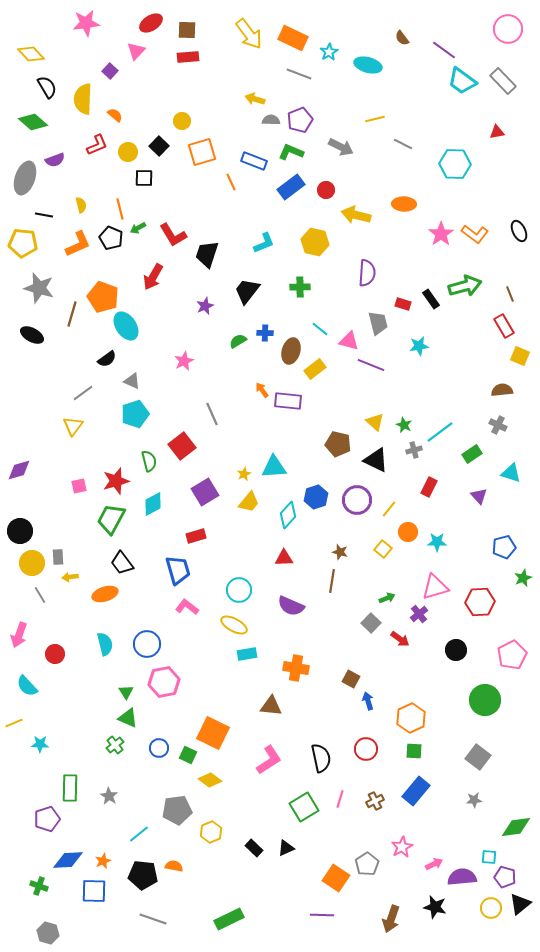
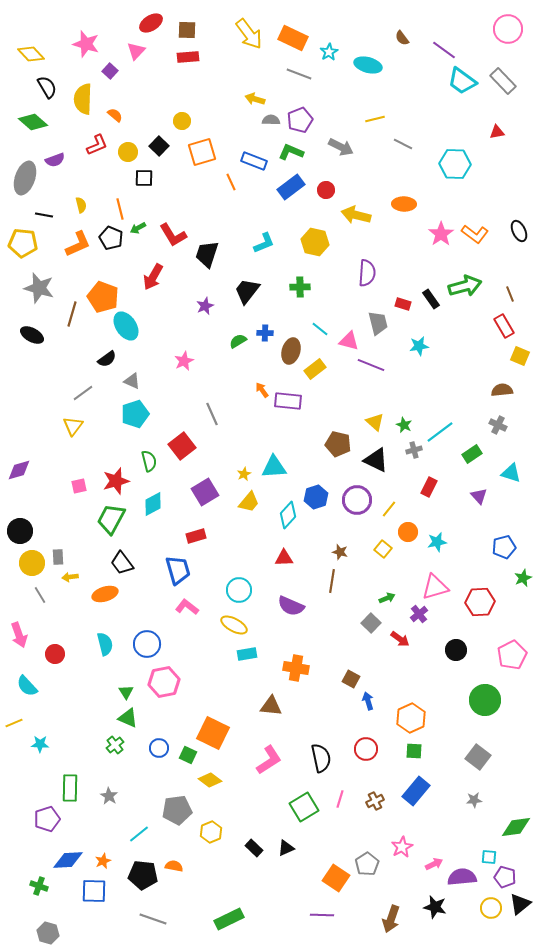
pink star at (86, 23): moved 21 px down; rotated 24 degrees clockwise
cyan star at (437, 542): rotated 12 degrees counterclockwise
pink arrow at (19, 635): rotated 40 degrees counterclockwise
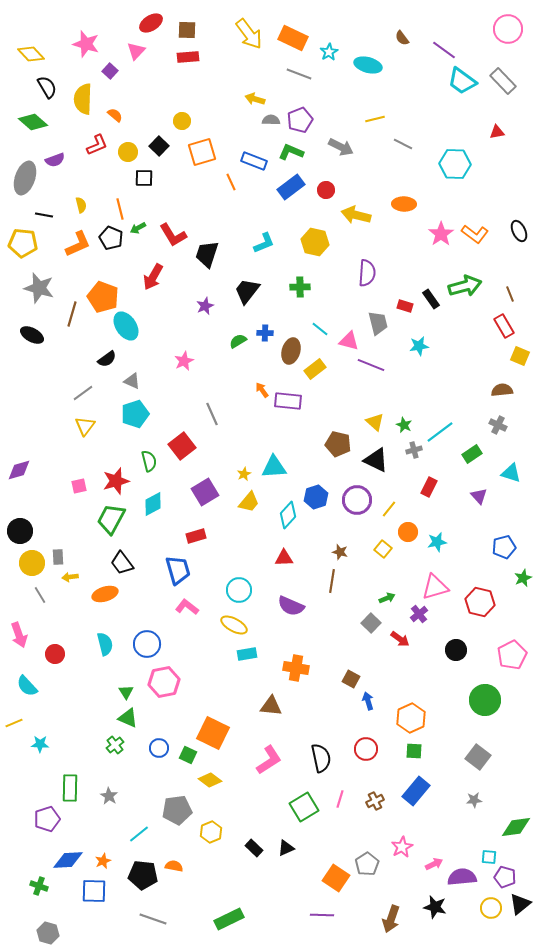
red rectangle at (403, 304): moved 2 px right, 2 px down
yellow triangle at (73, 426): moved 12 px right
red hexagon at (480, 602): rotated 16 degrees clockwise
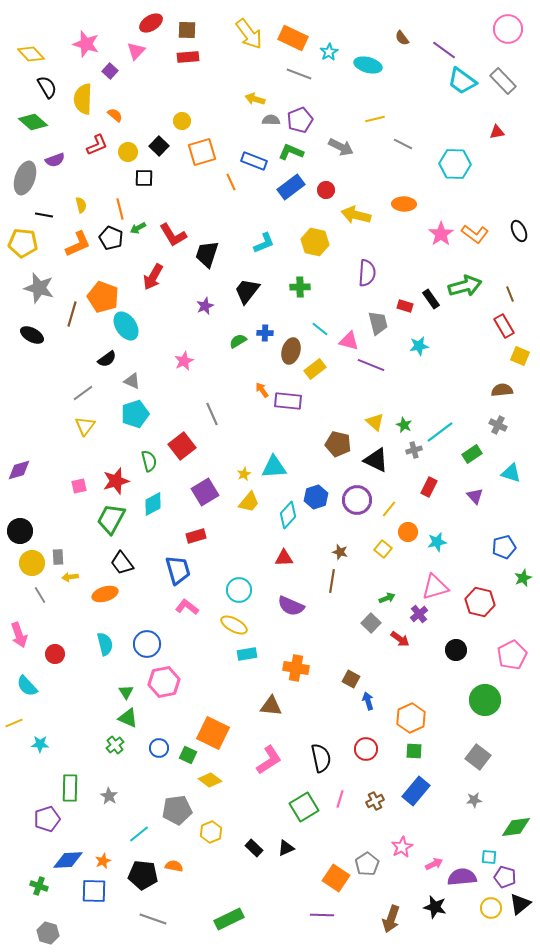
purple triangle at (479, 496): moved 4 px left
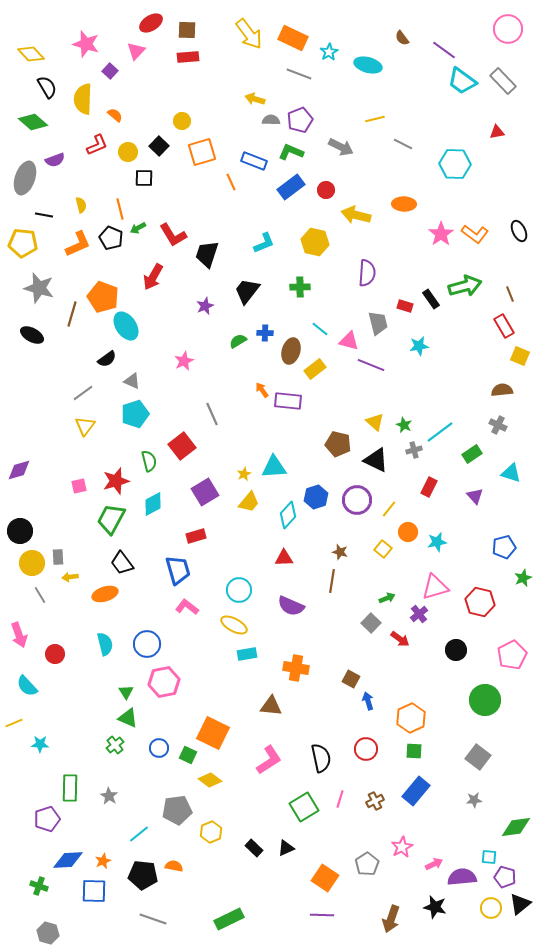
orange square at (336, 878): moved 11 px left
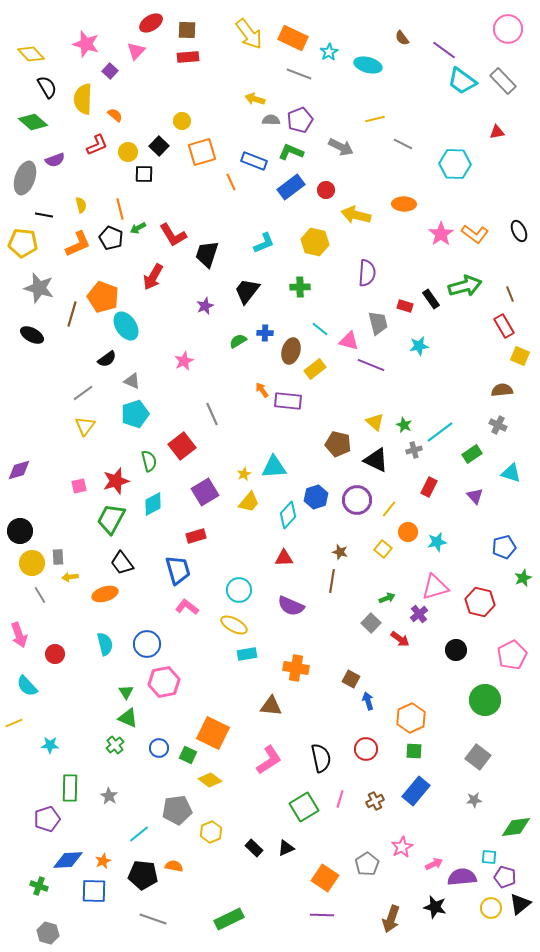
black square at (144, 178): moved 4 px up
cyan star at (40, 744): moved 10 px right, 1 px down
